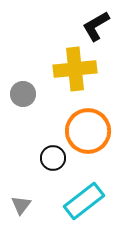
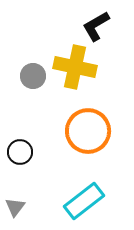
yellow cross: moved 2 px up; rotated 18 degrees clockwise
gray circle: moved 10 px right, 18 px up
black circle: moved 33 px left, 6 px up
gray triangle: moved 6 px left, 2 px down
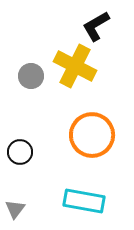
yellow cross: moved 1 px up; rotated 15 degrees clockwise
gray circle: moved 2 px left
orange circle: moved 4 px right, 4 px down
cyan rectangle: rotated 48 degrees clockwise
gray triangle: moved 2 px down
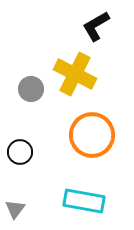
yellow cross: moved 8 px down
gray circle: moved 13 px down
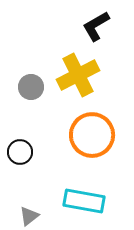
yellow cross: moved 3 px right, 1 px down; rotated 36 degrees clockwise
gray circle: moved 2 px up
gray triangle: moved 14 px right, 7 px down; rotated 15 degrees clockwise
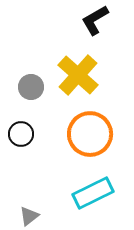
black L-shape: moved 1 px left, 6 px up
yellow cross: rotated 21 degrees counterclockwise
orange circle: moved 2 px left, 1 px up
black circle: moved 1 px right, 18 px up
cyan rectangle: moved 9 px right, 8 px up; rotated 36 degrees counterclockwise
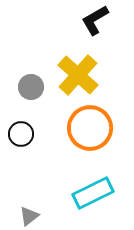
orange circle: moved 6 px up
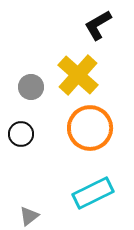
black L-shape: moved 3 px right, 5 px down
